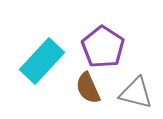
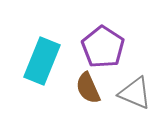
cyan rectangle: rotated 21 degrees counterclockwise
gray triangle: moved 1 px left; rotated 9 degrees clockwise
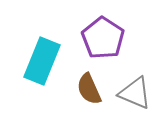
purple pentagon: moved 9 px up
brown semicircle: moved 1 px right, 1 px down
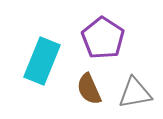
gray triangle: rotated 33 degrees counterclockwise
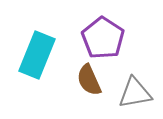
cyan rectangle: moved 5 px left, 6 px up
brown semicircle: moved 9 px up
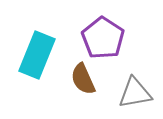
brown semicircle: moved 6 px left, 1 px up
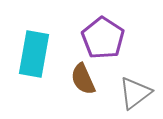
cyan rectangle: moved 3 px left, 1 px up; rotated 12 degrees counterclockwise
gray triangle: rotated 27 degrees counterclockwise
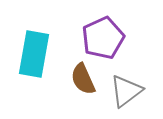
purple pentagon: rotated 15 degrees clockwise
gray triangle: moved 9 px left, 2 px up
